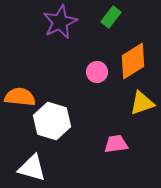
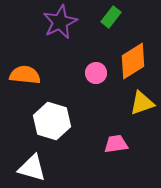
pink circle: moved 1 px left, 1 px down
orange semicircle: moved 5 px right, 22 px up
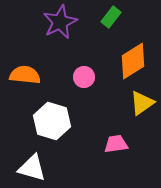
pink circle: moved 12 px left, 4 px down
yellow triangle: rotated 16 degrees counterclockwise
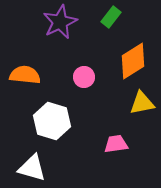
yellow triangle: rotated 24 degrees clockwise
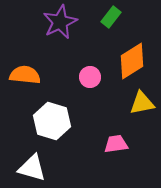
orange diamond: moved 1 px left
pink circle: moved 6 px right
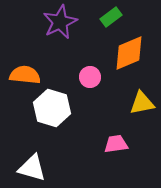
green rectangle: rotated 15 degrees clockwise
orange diamond: moved 3 px left, 8 px up; rotated 9 degrees clockwise
white hexagon: moved 13 px up
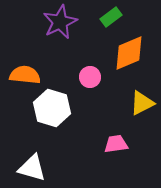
yellow triangle: rotated 16 degrees counterclockwise
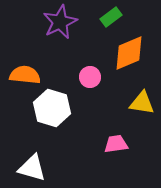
yellow triangle: rotated 36 degrees clockwise
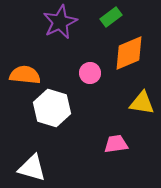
pink circle: moved 4 px up
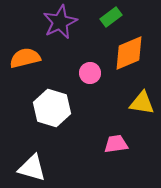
orange semicircle: moved 17 px up; rotated 20 degrees counterclockwise
